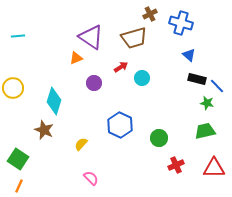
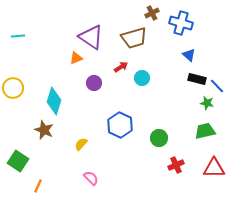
brown cross: moved 2 px right, 1 px up
green square: moved 2 px down
orange line: moved 19 px right
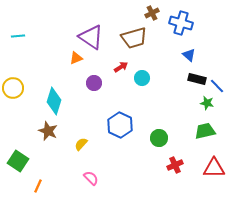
brown star: moved 4 px right, 1 px down
red cross: moved 1 px left
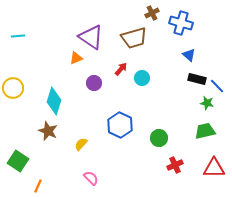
red arrow: moved 2 px down; rotated 16 degrees counterclockwise
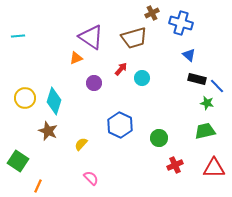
yellow circle: moved 12 px right, 10 px down
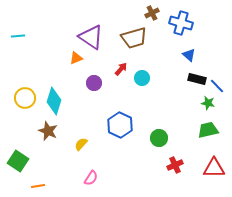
green star: moved 1 px right
green trapezoid: moved 3 px right, 1 px up
pink semicircle: rotated 77 degrees clockwise
orange line: rotated 56 degrees clockwise
